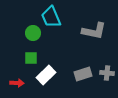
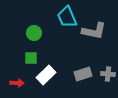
cyan trapezoid: moved 16 px right
green circle: moved 1 px right
gray cross: moved 1 px right, 1 px down
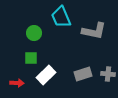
cyan trapezoid: moved 6 px left
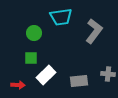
cyan trapezoid: rotated 75 degrees counterclockwise
gray L-shape: rotated 65 degrees counterclockwise
gray rectangle: moved 4 px left, 7 px down; rotated 12 degrees clockwise
red arrow: moved 1 px right, 2 px down
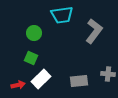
cyan trapezoid: moved 1 px right, 2 px up
green square: rotated 24 degrees clockwise
white rectangle: moved 5 px left, 4 px down
red arrow: rotated 16 degrees counterclockwise
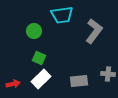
green circle: moved 2 px up
green square: moved 8 px right
red arrow: moved 5 px left, 1 px up
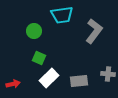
white rectangle: moved 8 px right, 1 px up
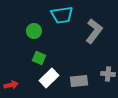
red arrow: moved 2 px left, 1 px down
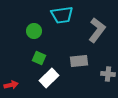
gray L-shape: moved 3 px right, 1 px up
gray rectangle: moved 20 px up
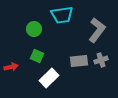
green circle: moved 2 px up
green square: moved 2 px left, 2 px up
gray cross: moved 7 px left, 14 px up; rotated 24 degrees counterclockwise
red arrow: moved 18 px up
